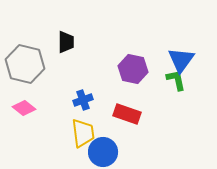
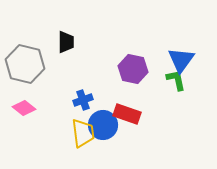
blue circle: moved 27 px up
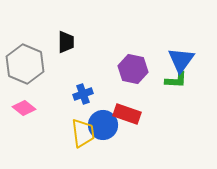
gray hexagon: rotated 9 degrees clockwise
green L-shape: rotated 105 degrees clockwise
blue cross: moved 6 px up
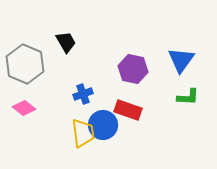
black trapezoid: rotated 30 degrees counterclockwise
green L-shape: moved 12 px right, 17 px down
red rectangle: moved 1 px right, 4 px up
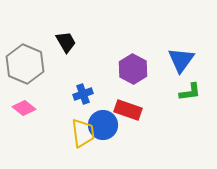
purple hexagon: rotated 16 degrees clockwise
green L-shape: moved 2 px right, 5 px up; rotated 10 degrees counterclockwise
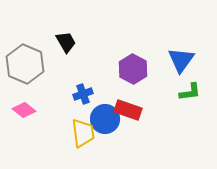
pink diamond: moved 2 px down
blue circle: moved 2 px right, 6 px up
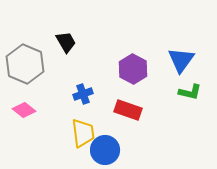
green L-shape: rotated 20 degrees clockwise
blue circle: moved 31 px down
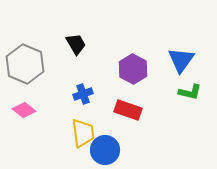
black trapezoid: moved 10 px right, 2 px down
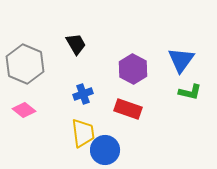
red rectangle: moved 1 px up
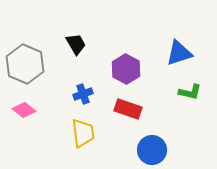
blue triangle: moved 2 px left, 7 px up; rotated 36 degrees clockwise
purple hexagon: moved 7 px left
blue circle: moved 47 px right
